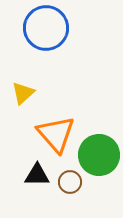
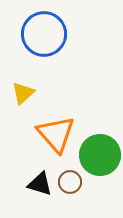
blue circle: moved 2 px left, 6 px down
green circle: moved 1 px right
black triangle: moved 3 px right, 9 px down; rotated 16 degrees clockwise
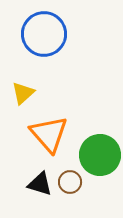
orange triangle: moved 7 px left
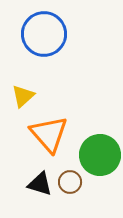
yellow triangle: moved 3 px down
